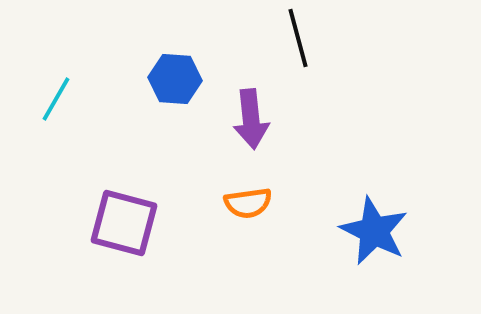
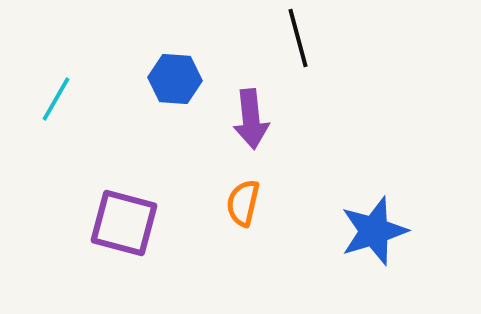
orange semicircle: moved 5 px left; rotated 111 degrees clockwise
blue star: rotated 28 degrees clockwise
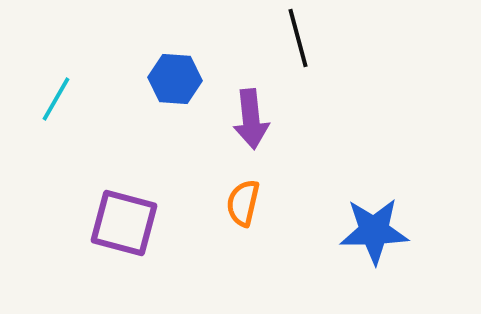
blue star: rotated 16 degrees clockwise
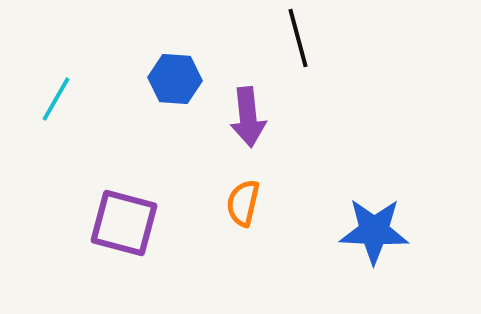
purple arrow: moved 3 px left, 2 px up
blue star: rotated 4 degrees clockwise
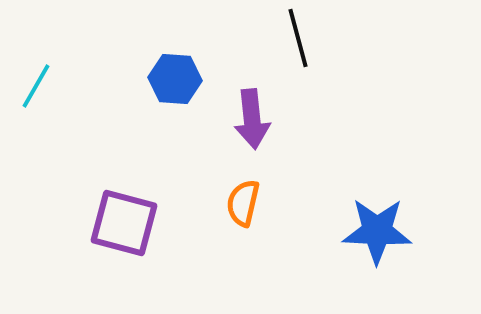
cyan line: moved 20 px left, 13 px up
purple arrow: moved 4 px right, 2 px down
blue star: moved 3 px right
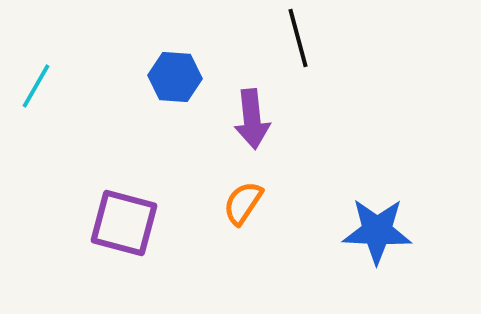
blue hexagon: moved 2 px up
orange semicircle: rotated 21 degrees clockwise
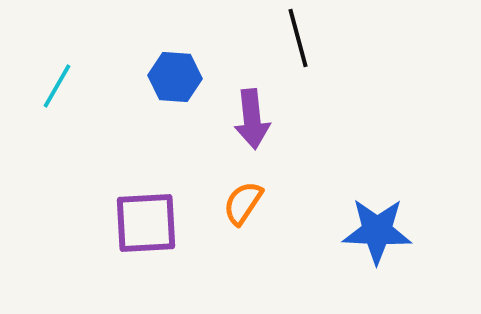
cyan line: moved 21 px right
purple square: moved 22 px right; rotated 18 degrees counterclockwise
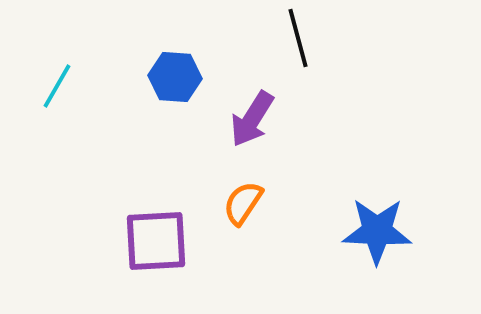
purple arrow: rotated 38 degrees clockwise
purple square: moved 10 px right, 18 px down
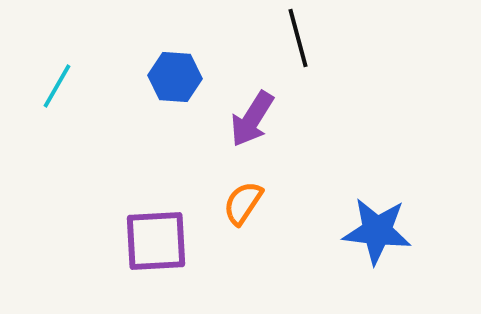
blue star: rotated 4 degrees clockwise
